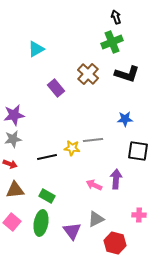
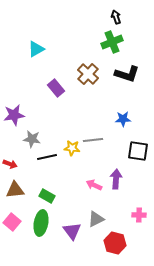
blue star: moved 2 px left
gray star: moved 19 px right; rotated 18 degrees clockwise
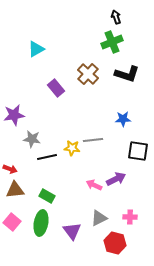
red arrow: moved 5 px down
purple arrow: rotated 60 degrees clockwise
pink cross: moved 9 px left, 2 px down
gray triangle: moved 3 px right, 1 px up
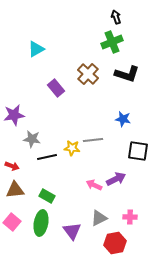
blue star: rotated 14 degrees clockwise
red arrow: moved 2 px right, 3 px up
red hexagon: rotated 25 degrees counterclockwise
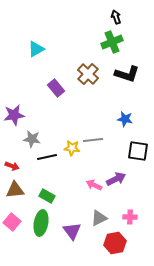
blue star: moved 2 px right
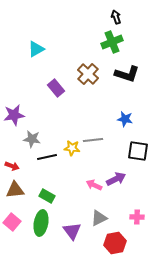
pink cross: moved 7 px right
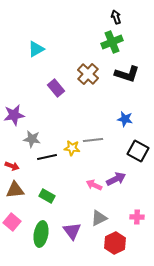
black square: rotated 20 degrees clockwise
green ellipse: moved 11 px down
red hexagon: rotated 15 degrees counterclockwise
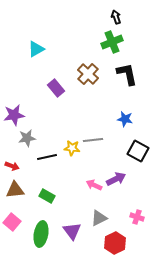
black L-shape: rotated 120 degrees counterclockwise
gray star: moved 5 px left, 1 px up; rotated 18 degrees counterclockwise
pink cross: rotated 16 degrees clockwise
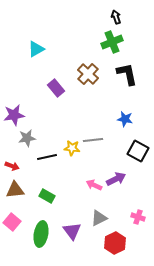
pink cross: moved 1 px right
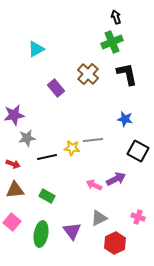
red arrow: moved 1 px right, 2 px up
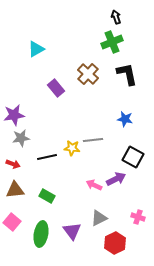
gray star: moved 6 px left
black square: moved 5 px left, 6 px down
